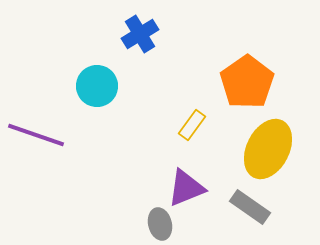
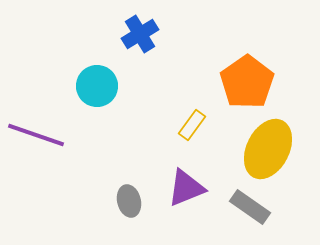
gray ellipse: moved 31 px left, 23 px up
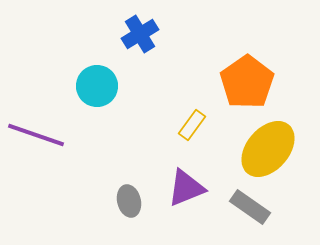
yellow ellipse: rotated 14 degrees clockwise
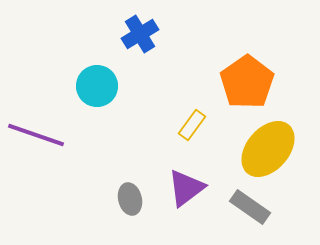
purple triangle: rotated 15 degrees counterclockwise
gray ellipse: moved 1 px right, 2 px up
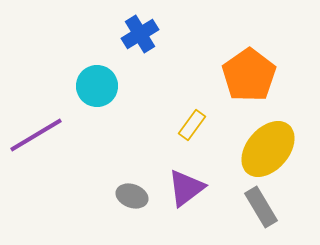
orange pentagon: moved 2 px right, 7 px up
purple line: rotated 50 degrees counterclockwise
gray ellipse: moved 2 px right, 3 px up; rotated 56 degrees counterclockwise
gray rectangle: moved 11 px right; rotated 24 degrees clockwise
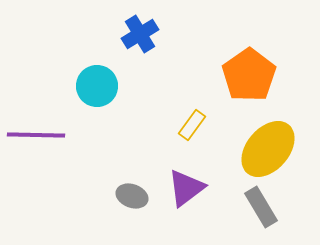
purple line: rotated 32 degrees clockwise
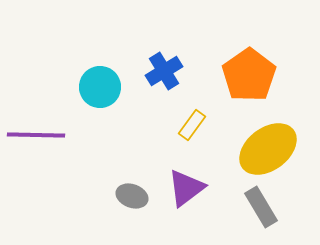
blue cross: moved 24 px right, 37 px down
cyan circle: moved 3 px right, 1 px down
yellow ellipse: rotated 12 degrees clockwise
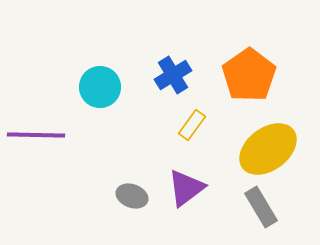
blue cross: moved 9 px right, 4 px down
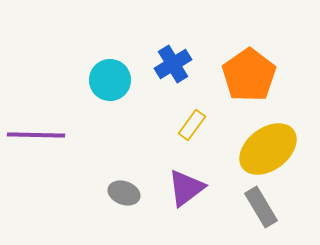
blue cross: moved 11 px up
cyan circle: moved 10 px right, 7 px up
gray ellipse: moved 8 px left, 3 px up
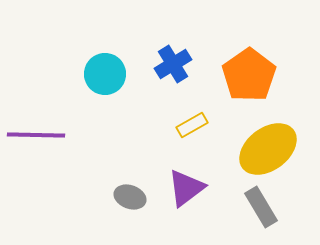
cyan circle: moved 5 px left, 6 px up
yellow rectangle: rotated 24 degrees clockwise
gray ellipse: moved 6 px right, 4 px down
